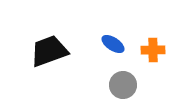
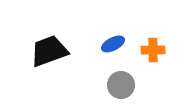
blue ellipse: rotated 60 degrees counterclockwise
gray circle: moved 2 px left
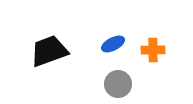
gray circle: moved 3 px left, 1 px up
